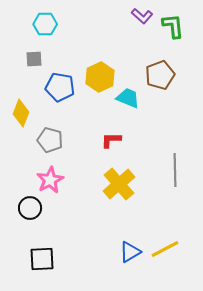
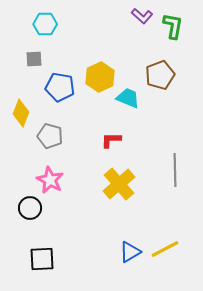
green L-shape: rotated 16 degrees clockwise
gray pentagon: moved 4 px up
pink star: rotated 16 degrees counterclockwise
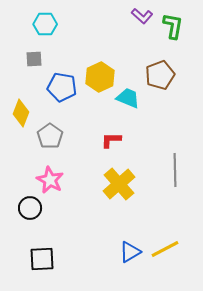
blue pentagon: moved 2 px right
gray pentagon: rotated 20 degrees clockwise
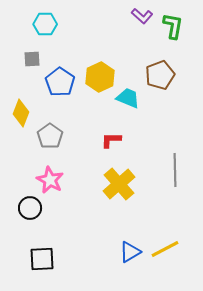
gray square: moved 2 px left
blue pentagon: moved 2 px left, 5 px up; rotated 24 degrees clockwise
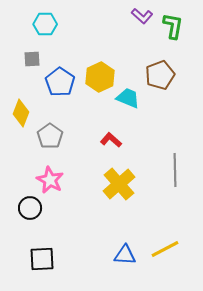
red L-shape: rotated 40 degrees clockwise
blue triangle: moved 5 px left, 3 px down; rotated 35 degrees clockwise
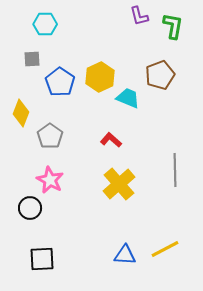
purple L-shape: moved 3 px left; rotated 35 degrees clockwise
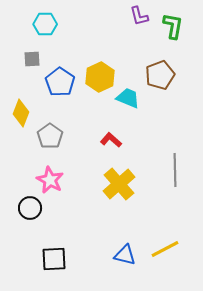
blue triangle: rotated 10 degrees clockwise
black square: moved 12 px right
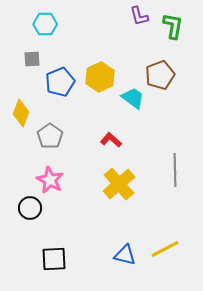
blue pentagon: rotated 16 degrees clockwise
cyan trapezoid: moved 5 px right; rotated 15 degrees clockwise
